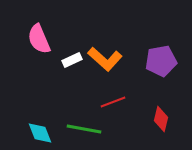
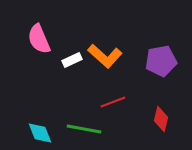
orange L-shape: moved 3 px up
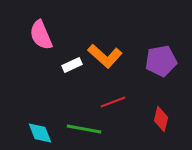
pink semicircle: moved 2 px right, 4 px up
white rectangle: moved 5 px down
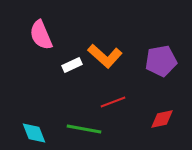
red diamond: moved 1 px right; rotated 65 degrees clockwise
cyan diamond: moved 6 px left
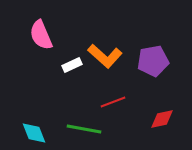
purple pentagon: moved 8 px left
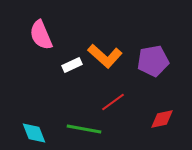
red line: rotated 15 degrees counterclockwise
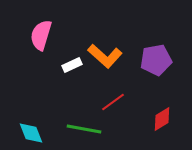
pink semicircle: rotated 40 degrees clockwise
purple pentagon: moved 3 px right, 1 px up
red diamond: rotated 20 degrees counterclockwise
cyan diamond: moved 3 px left
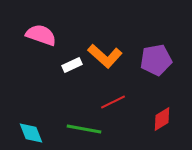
pink semicircle: rotated 92 degrees clockwise
red line: rotated 10 degrees clockwise
